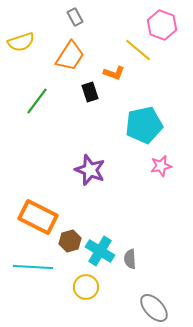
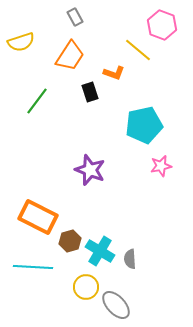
gray ellipse: moved 38 px left, 3 px up
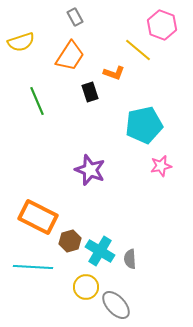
green line: rotated 60 degrees counterclockwise
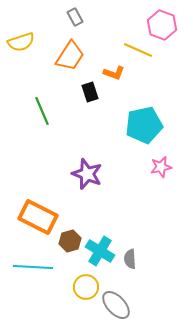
yellow line: rotated 16 degrees counterclockwise
green line: moved 5 px right, 10 px down
pink star: moved 1 px down
purple star: moved 3 px left, 4 px down
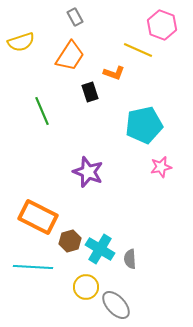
purple star: moved 1 px right, 2 px up
cyan cross: moved 2 px up
